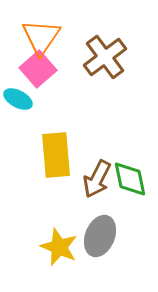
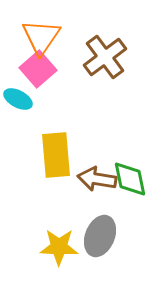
brown arrow: rotated 72 degrees clockwise
yellow star: rotated 21 degrees counterclockwise
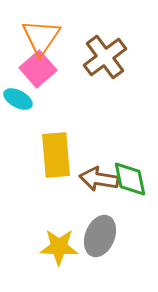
brown arrow: moved 2 px right
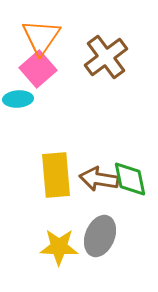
brown cross: moved 1 px right
cyan ellipse: rotated 32 degrees counterclockwise
yellow rectangle: moved 20 px down
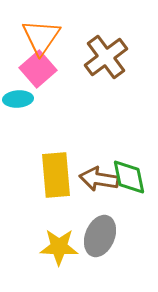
green diamond: moved 1 px left, 2 px up
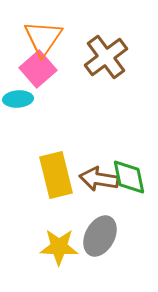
orange triangle: moved 2 px right, 1 px down
yellow rectangle: rotated 9 degrees counterclockwise
gray ellipse: rotated 6 degrees clockwise
